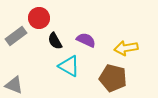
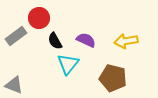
yellow arrow: moved 7 px up
cyan triangle: moved 1 px left, 2 px up; rotated 40 degrees clockwise
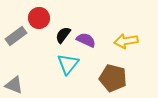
black semicircle: moved 8 px right, 6 px up; rotated 66 degrees clockwise
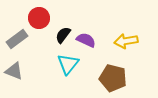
gray rectangle: moved 1 px right, 3 px down
gray triangle: moved 14 px up
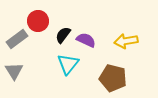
red circle: moved 1 px left, 3 px down
gray triangle: rotated 36 degrees clockwise
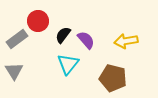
purple semicircle: rotated 24 degrees clockwise
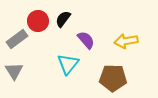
black semicircle: moved 16 px up
brown pentagon: rotated 12 degrees counterclockwise
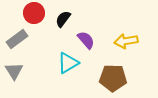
red circle: moved 4 px left, 8 px up
cyan triangle: moved 1 px up; rotated 20 degrees clockwise
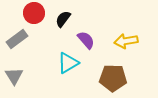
gray triangle: moved 5 px down
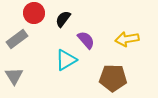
yellow arrow: moved 1 px right, 2 px up
cyan triangle: moved 2 px left, 3 px up
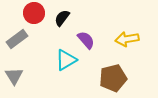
black semicircle: moved 1 px left, 1 px up
brown pentagon: rotated 16 degrees counterclockwise
